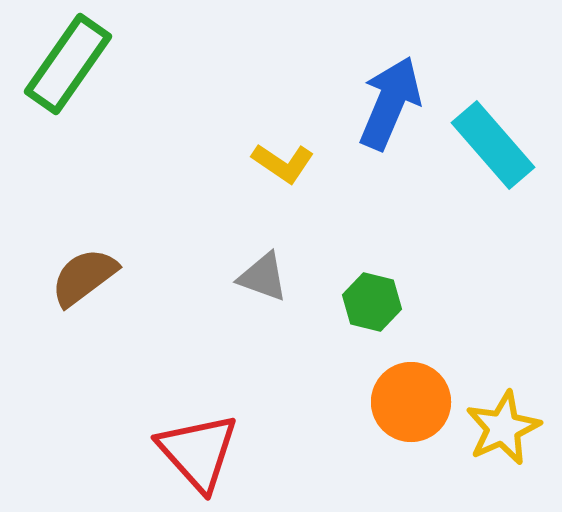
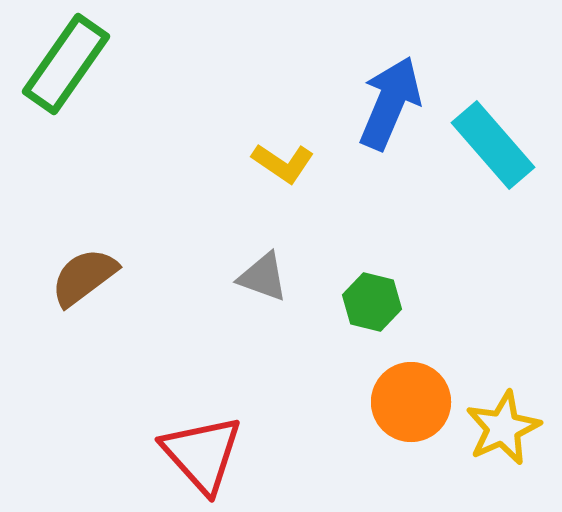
green rectangle: moved 2 px left
red triangle: moved 4 px right, 2 px down
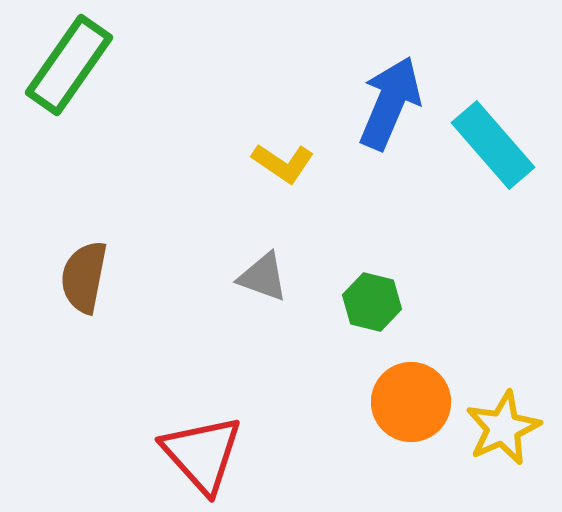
green rectangle: moved 3 px right, 1 px down
brown semicircle: rotated 42 degrees counterclockwise
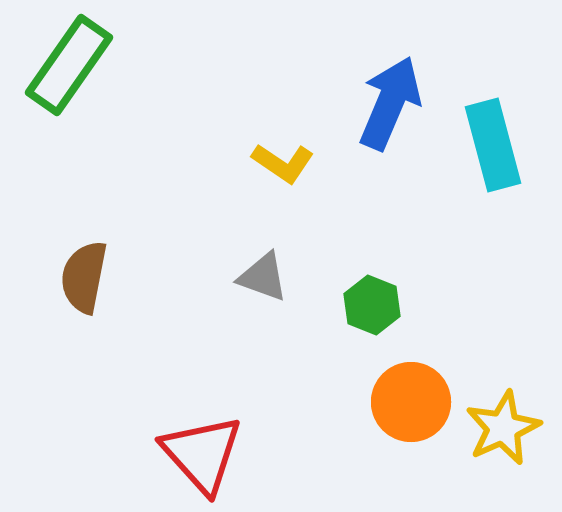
cyan rectangle: rotated 26 degrees clockwise
green hexagon: moved 3 px down; rotated 8 degrees clockwise
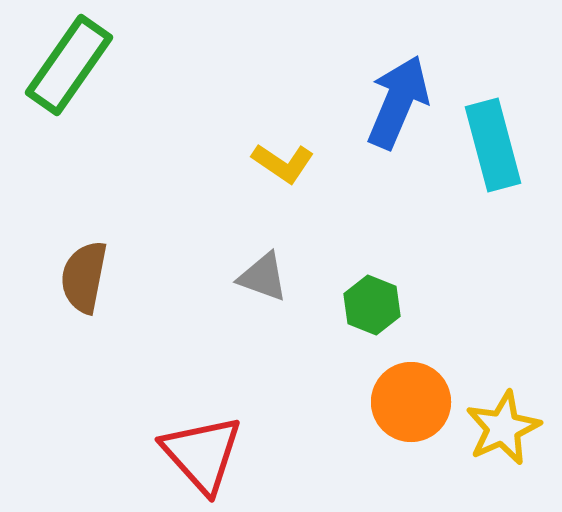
blue arrow: moved 8 px right, 1 px up
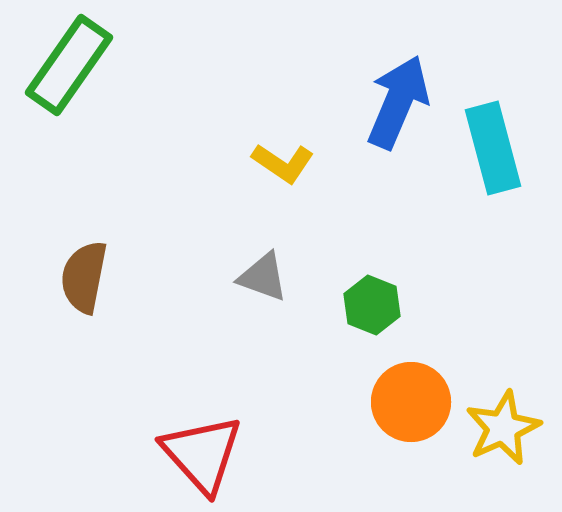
cyan rectangle: moved 3 px down
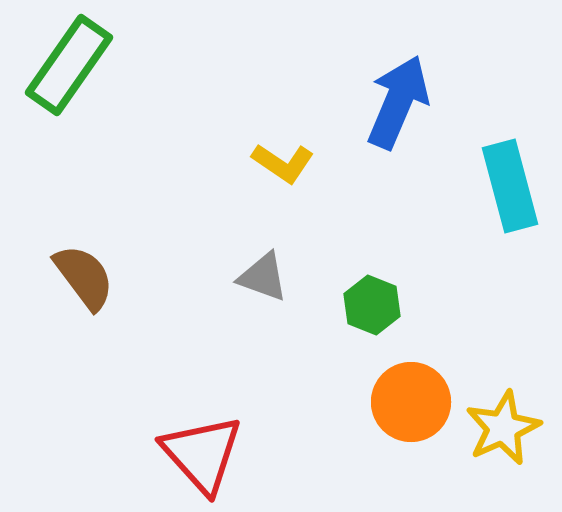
cyan rectangle: moved 17 px right, 38 px down
brown semicircle: rotated 132 degrees clockwise
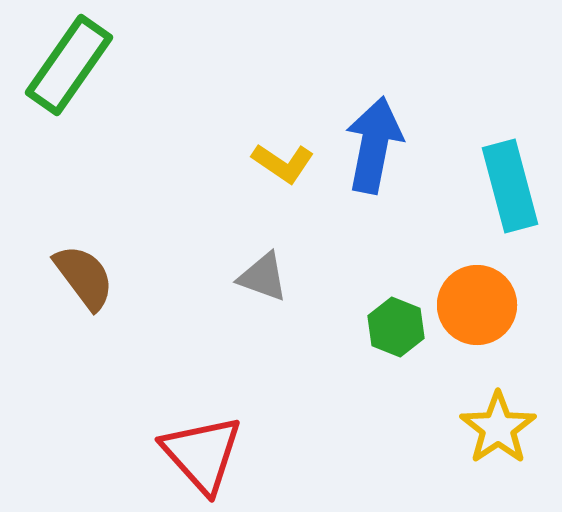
blue arrow: moved 24 px left, 43 px down; rotated 12 degrees counterclockwise
green hexagon: moved 24 px right, 22 px down
orange circle: moved 66 px right, 97 px up
yellow star: moved 5 px left; rotated 10 degrees counterclockwise
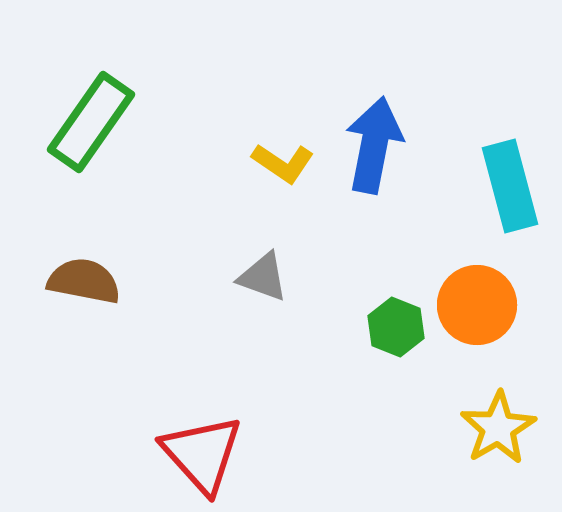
green rectangle: moved 22 px right, 57 px down
brown semicircle: moved 4 px down; rotated 42 degrees counterclockwise
yellow star: rotated 4 degrees clockwise
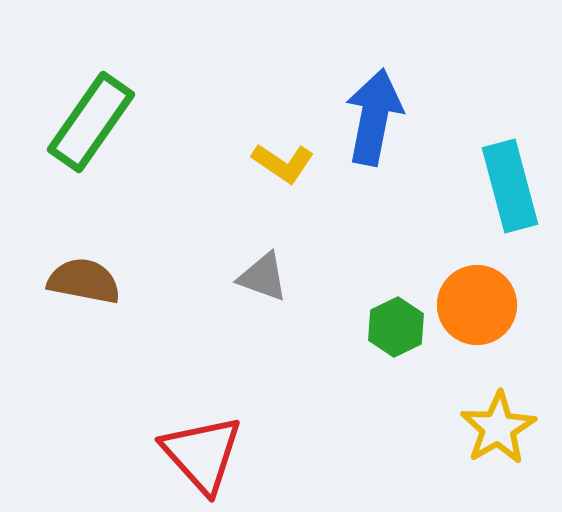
blue arrow: moved 28 px up
green hexagon: rotated 12 degrees clockwise
